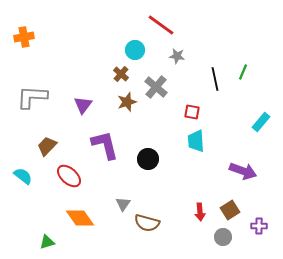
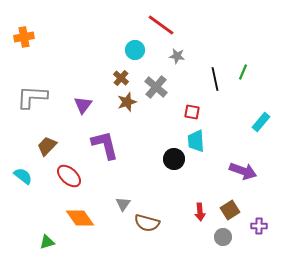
brown cross: moved 4 px down
black circle: moved 26 px right
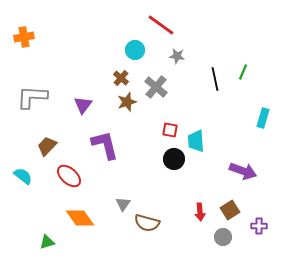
red square: moved 22 px left, 18 px down
cyan rectangle: moved 2 px right, 4 px up; rotated 24 degrees counterclockwise
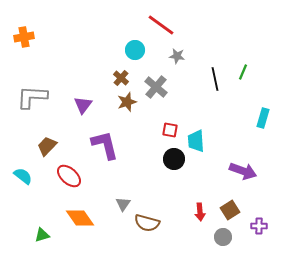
green triangle: moved 5 px left, 7 px up
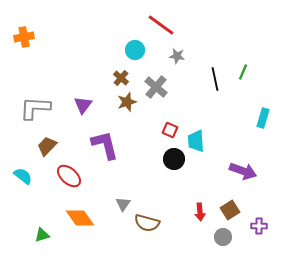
gray L-shape: moved 3 px right, 11 px down
red square: rotated 14 degrees clockwise
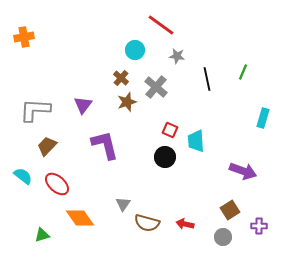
black line: moved 8 px left
gray L-shape: moved 2 px down
black circle: moved 9 px left, 2 px up
red ellipse: moved 12 px left, 8 px down
red arrow: moved 15 px left, 12 px down; rotated 108 degrees clockwise
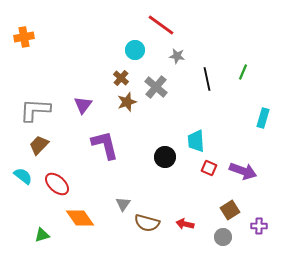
red square: moved 39 px right, 38 px down
brown trapezoid: moved 8 px left, 1 px up
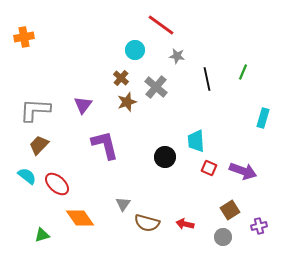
cyan semicircle: moved 4 px right
purple cross: rotated 14 degrees counterclockwise
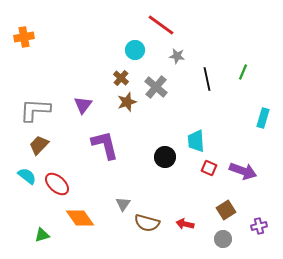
brown square: moved 4 px left
gray circle: moved 2 px down
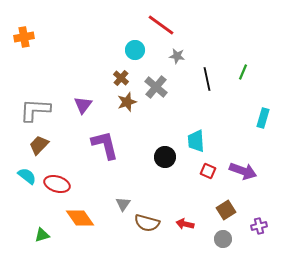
red square: moved 1 px left, 3 px down
red ellipse: rotated 25 degrees counterclockwise
